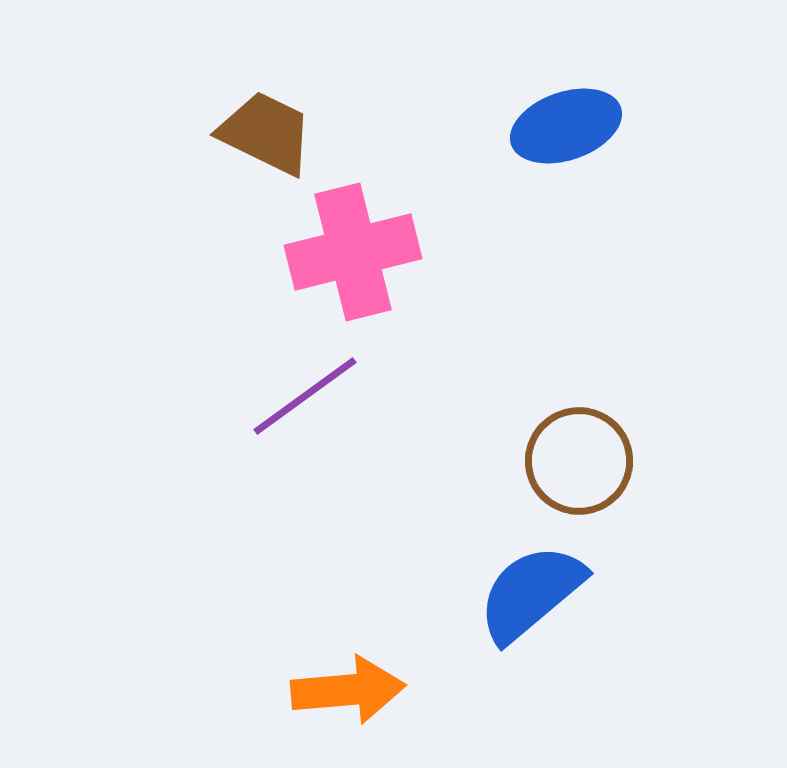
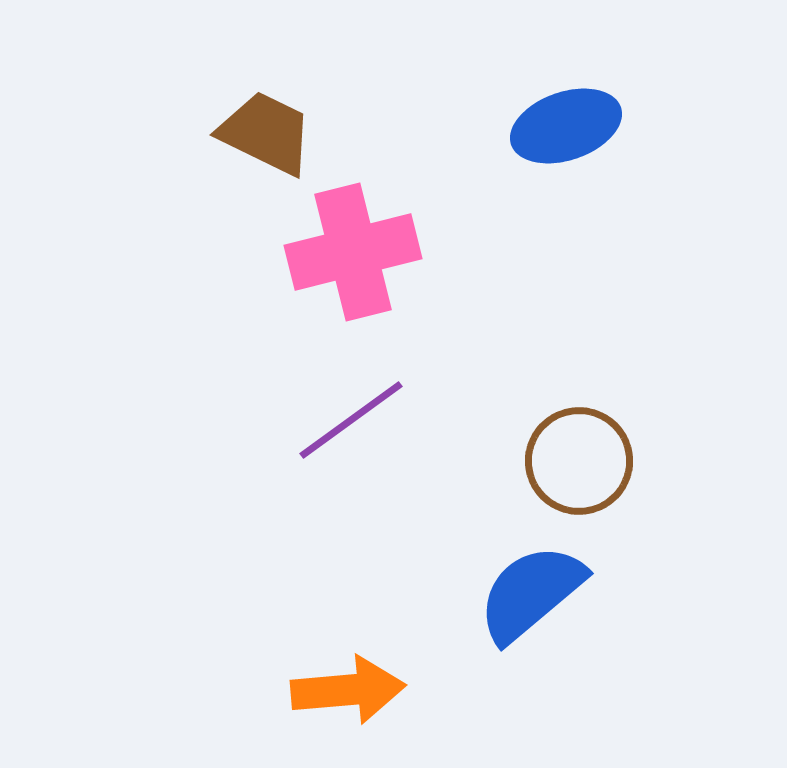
purple line: moved 46 px right, 24 px down
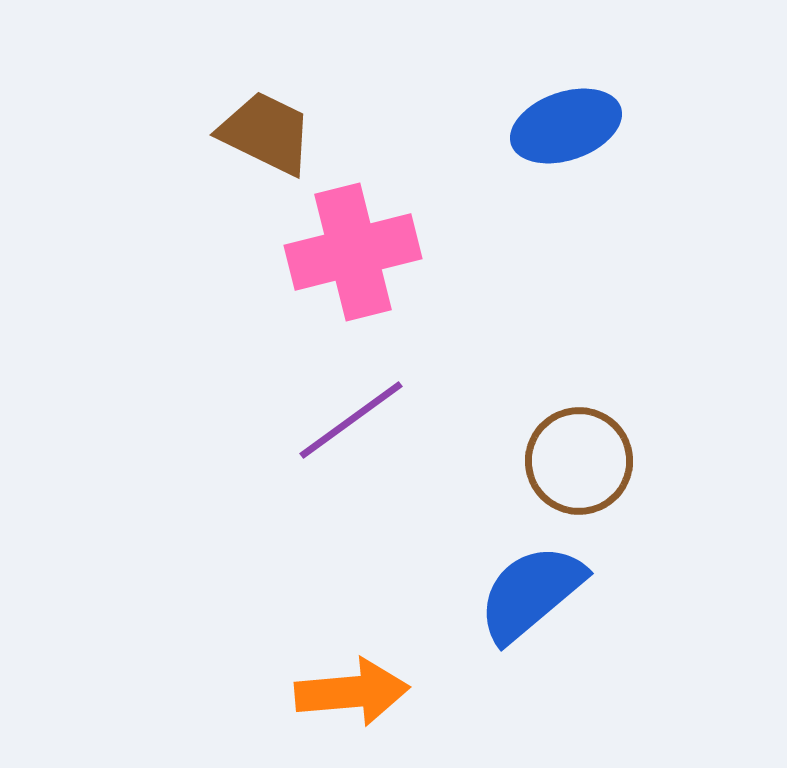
orange arrow: moved 4 px right, 2 px down
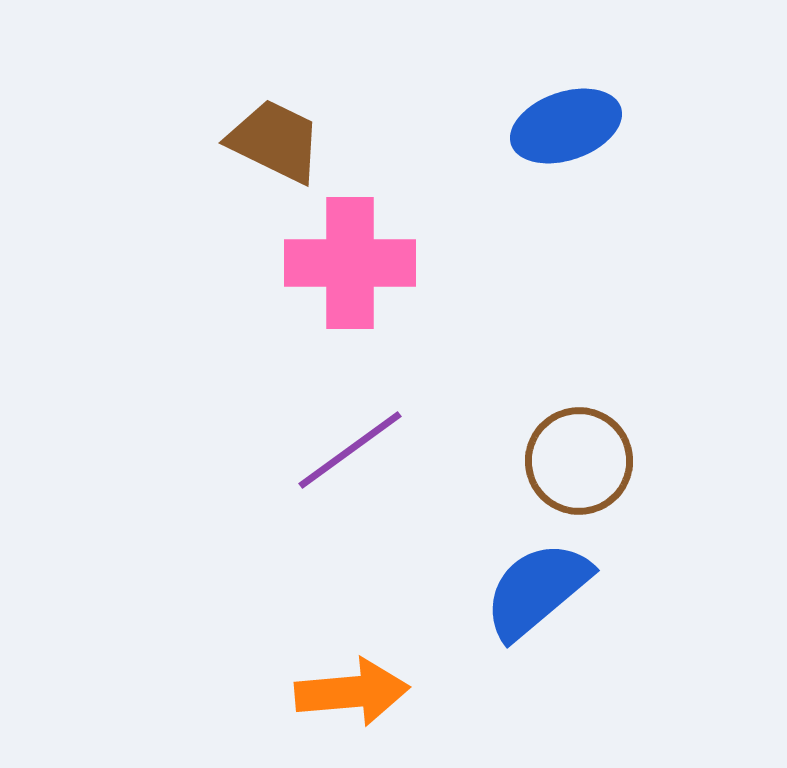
brown trapezoid: moved 9 px right, 8 px down
pink cross: moved 3 px left, 11 px down; rotated 14 degrees clockwise
purple line: moved 1 px left, 30 px down
blue semicircle: moved 6 px right, 3 px up
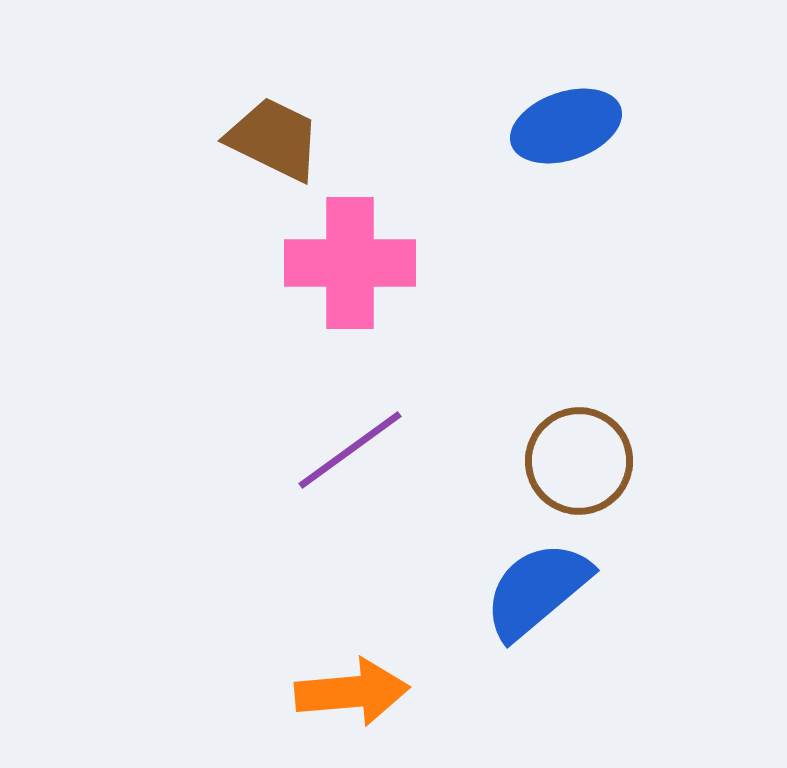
brown trapezoid: moved 1 px left, 2 px up
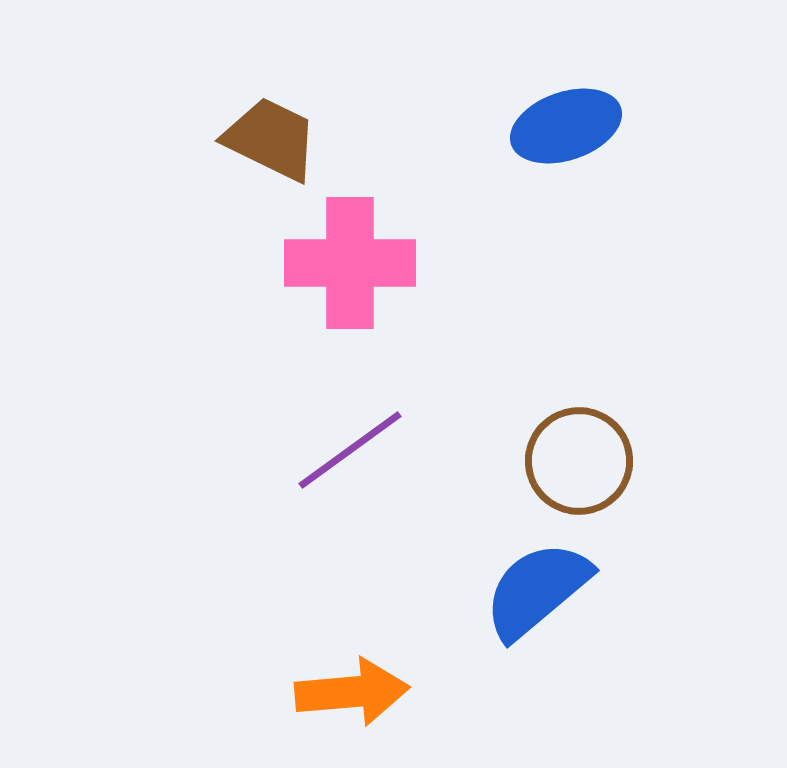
brown trapezoid: moved 3 px left
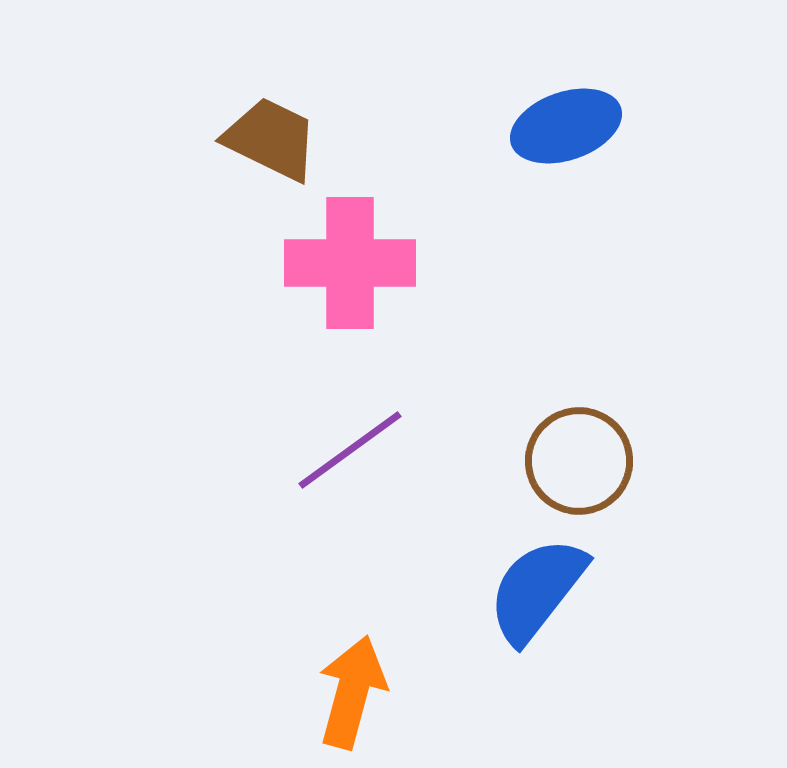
blue semicircle: rotated 12 degrees counterclockwise
orange arrow: rotated 70 degrees counterclockwise
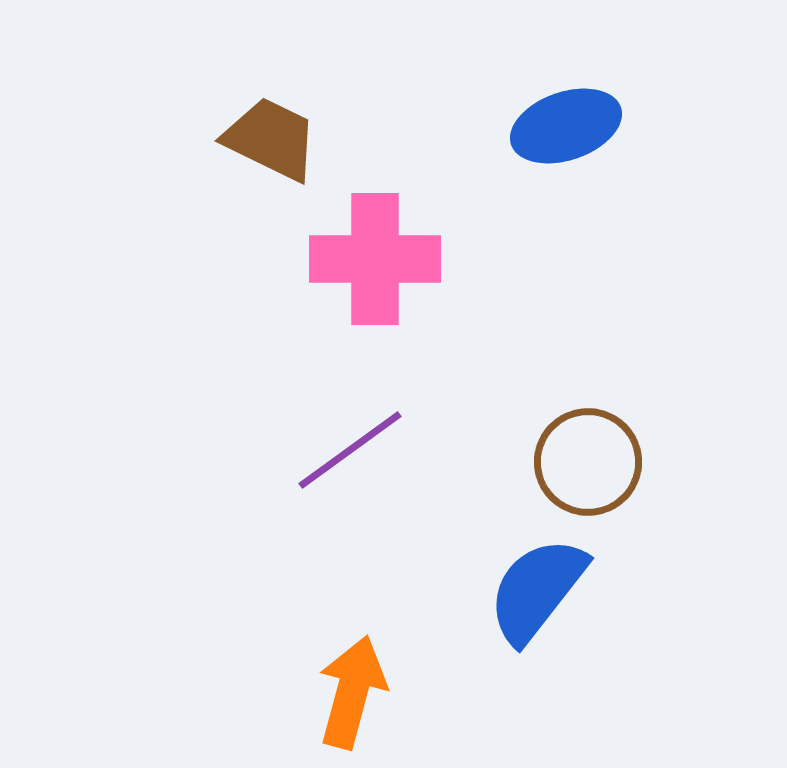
pink cross: moved 25 px right, 4 px up
brown circle: moved 9 px right, 1 px down
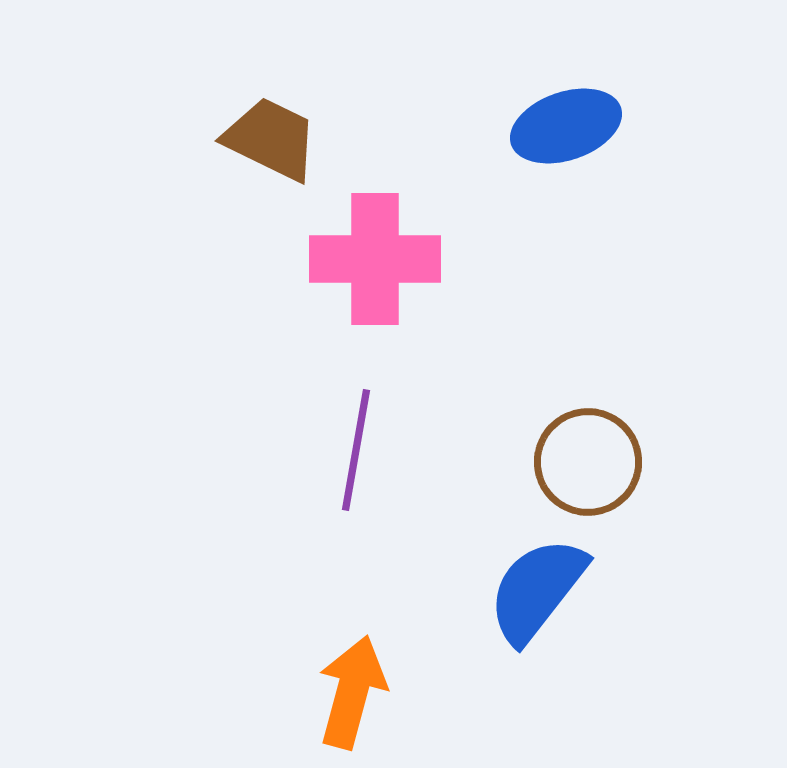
purple line: moved 6 px right; rotated 44 degrees counterclockwise
